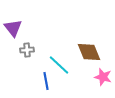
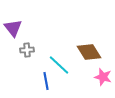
brown diamond: rotated 10 degrees counterclockwise
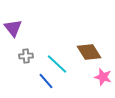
gray cross: moved 1 px left, 6 px down
cyan line: moved 2 px left, 1 px up
blue line: rotated 30 degrees counterclockwise
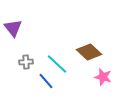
brown diamond: rotated 15 degrees counterclockwise
gray cross: moved 6 px down
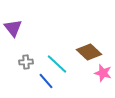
pink star: moved 4 px up
